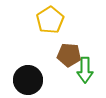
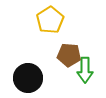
black circle: moved 2 px up
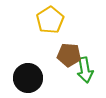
green arrow: rotated 10 degrees counterclockwise
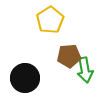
brown pentagon: moved 1 px down; rotated 10 degrees counterclockwise
black circle: moved 3 px left
